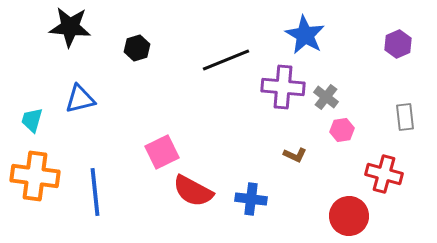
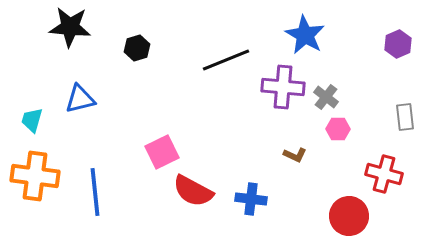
pink hexagon: moved 4 px left, 1 px up; rotated 10 degrees clockwise
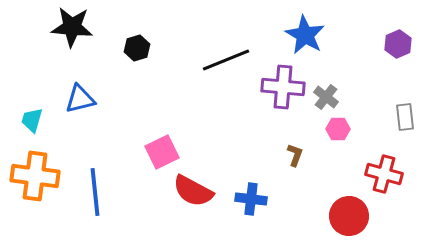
black star: moved 2 px right
brown L-shape: rotated 95 degrees counterclockwise
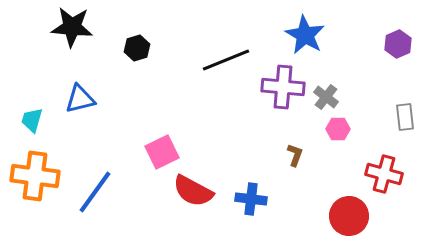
blue line: rotated 42 degrees clockwise
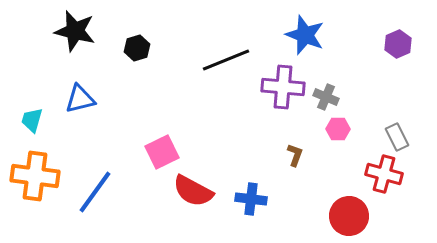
black star: moved 3 px right, 4 px down; rotated 9 degrees clockwise
blue star: rotated 9 degrees counterclockwise
gray cross: rotated 15 degrees counterclockwise
gray rectangle: moved 8 px left, 20 px down; rotated 20 degrees counterclockwise
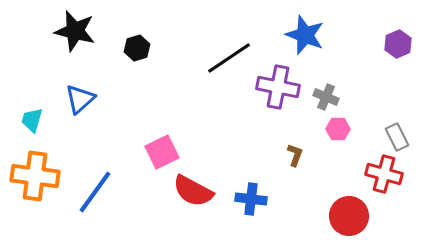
black line: moved 3 px right, 2 px up; rotated 12 degrees counterclockwise
purple cross: moved 5 px left; rotated 6 degrees clockwise
blue triangle: rotated 28 degrees counterclockwise
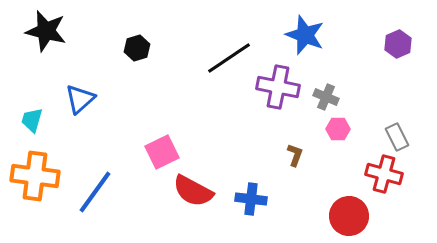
black star: moved 29 px left
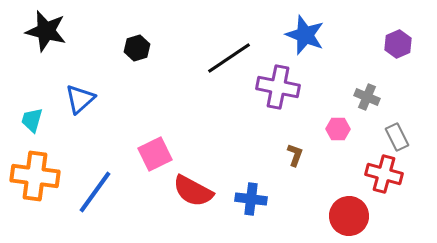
gray cross: moved 41 px right
pink square: moved 7 px left, 2 px down
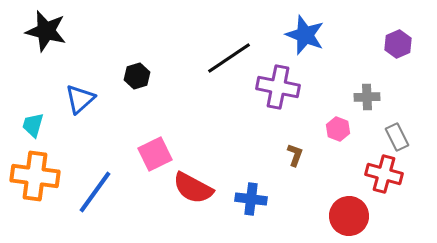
black hexagon: moved 28 px down
gray cross: rotated 25 degrees counterclockwise
cyan trapezoid: moved 1 px right, 5 px down
pink hexagon: rotated 20 degrees clockwise
red semicircle: moved 3 px up
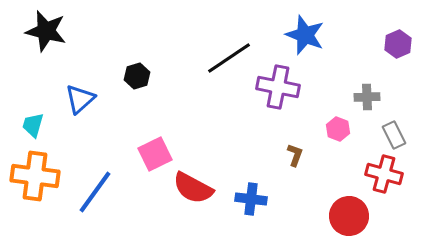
gray rectangle: moved 3 px left, 2 px up
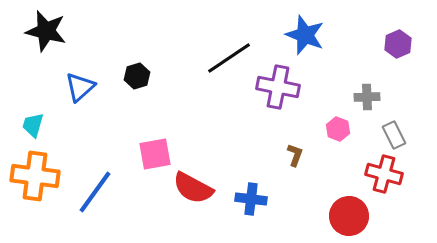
blue triangle: moved 12 px up
pink square: rotated 16 degrees clockwise
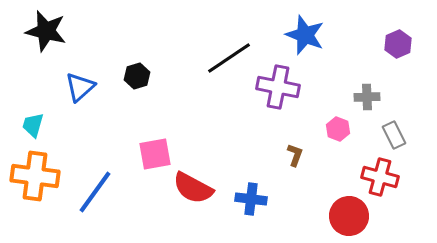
red cross: moved 4 px left, 3 px down
